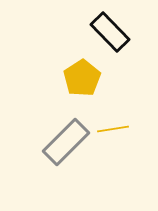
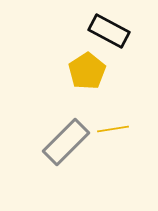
black rectangle: moved 1 px left, 1 px up; rotated 18 degrees counterclockwise
yellow pentagon: moved 5 px right, 7 px up
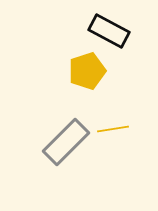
yellow pentagon: rotated 15 degrees clockwise
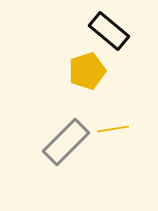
black rectangle: rotated 12 degrees clockwise
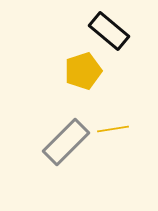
yellow pentagon: moved 4 px left
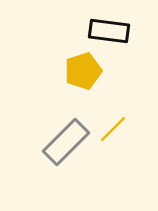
black rectangle: rotated 33 degrees counterclockwise
yellow line: rotated 36 degrees counterclockwise
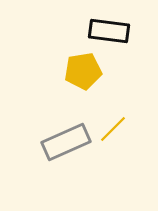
yellow pentagon: rotated 9 degrees clockwise
gray rectangle: rotated 21 degrees clockwise
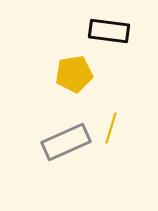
yellow pentagon: moved 9 px left, 3 px down
yellow line: moved 2 px left, 1 px up; rotated 28 degrees counterclockwise
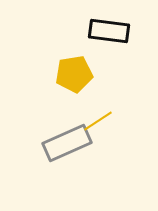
yellow line: moved 13 px left, 7 px up; rotated 40 degrees clockwise
gray rectangle: moved 1 px right, 1 px down
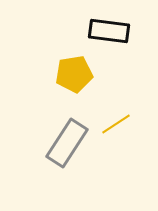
yellow line: moved 18 px right, 3 px down
gray rectangle: rotated 33 degrees counterclockwise
